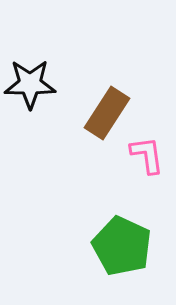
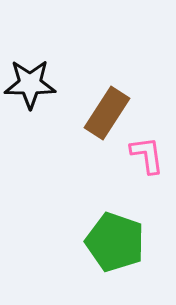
green pentagon: moved 7 px left, 4 px up; rotated 6 degrees counterclockwise
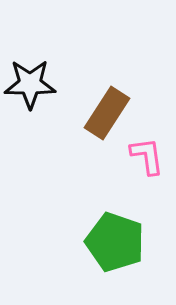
pink L-shape: moved 1 px down
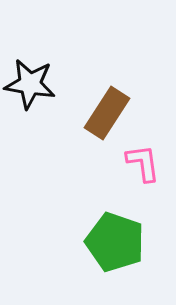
black star: rotated 9 degrees clockwise
pink L-shape: moved 4 px left, 7 px down
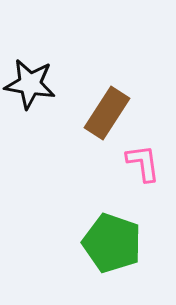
green pentagon: moved 3 px left, 1 px down
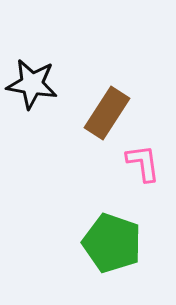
black star: moved 2 px right
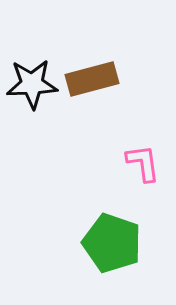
black star: rotated 12 degrees counterclockwise
brown rectangle: moved 15 px left, 34 px up; rotated 42 degrees clockwise
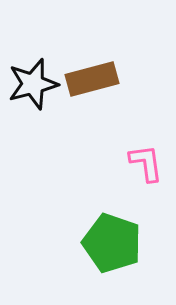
black star: moved 1 px right; rotated 12 degrees counterclockwise
pink L-shape: moved 3 px right
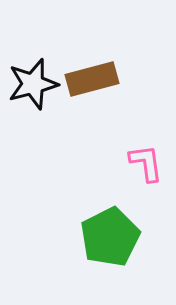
green pentagon: moved 2 px left, 6 px up; rotated 26 degrees clockwise
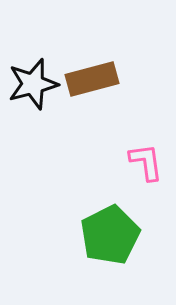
pink L-shape: moved 1 px up
green pentagon: moved 2 px up
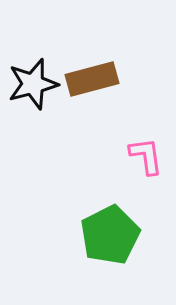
pink L-shape: moved 6 px up
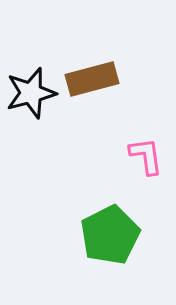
black star: moved 2 px left, 9 px down
